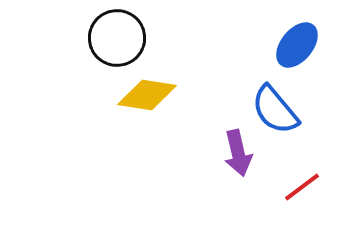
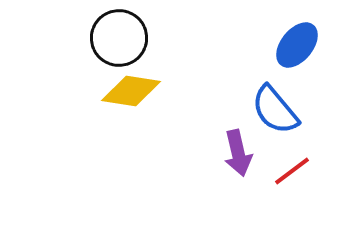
black circle: moved 2 px right
yellow diamond: moved 16 px left, 4 px up
red line: moved 10 px left, 16 px up
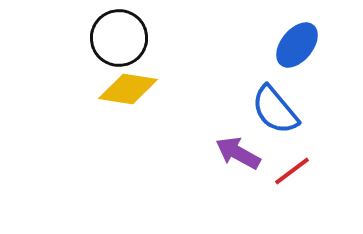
yellow diamond: moved 3 px left, 2 px up
purple arrow: rotated 132 degrees clockwise
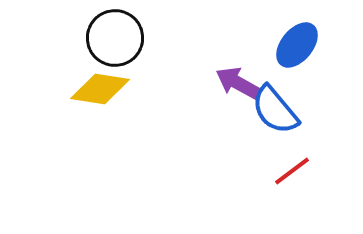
black circle: moved 4 px left
yellow diamond: moved 28 px left
purple arrow: moved 70 px up
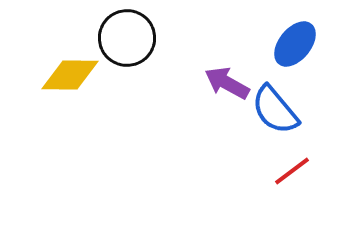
black circle: moved 12 px right
blue ellipse: moved 2 px left, 1 px up
purple arrow: moved 11 px left
yellow diamond: moved 30 px left, 14 px up; rotated 8 degrees counterclockwise
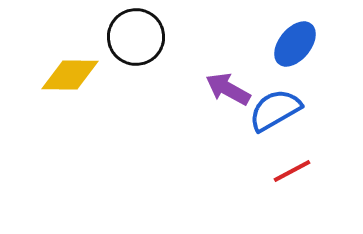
black circle: moved 9 px right, 1 px up
purple arrow: moved 1 px right, 6 px down
blue semicircle: rotated 100 degrees clockwise
red line: rotated 9 degrees clockwise
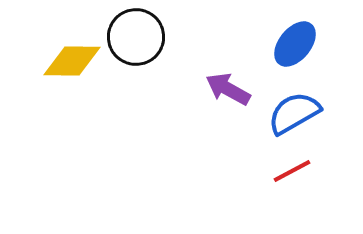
yellow diamond: moved 2 px right, 14 px up
blue semicircle: moved 19 px right, 3 px down
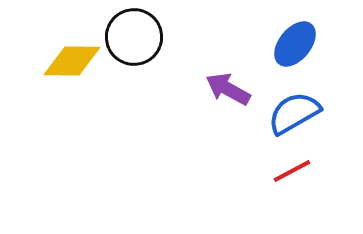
black circle: moved 2 px left
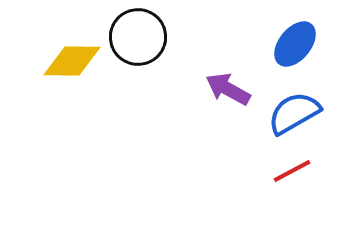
black circle: moved 4 px right
